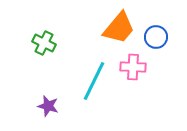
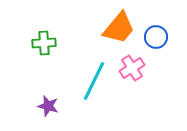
green cross: rotated 30 degrees counterclockwise
pink cross: moved 1 px left, 1 px down; rotated 35 degrees counterclockwise
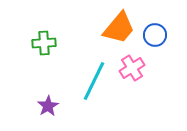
blue circle: moved 1 px left, 2 px up
purple star: rotated 25 degrees clockwise
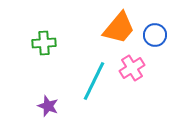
purple star: rotated 20 degrees counterclockwise
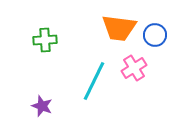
orange trapezoid: rotated 57 degrees clockwise
green cross: moved 1 px right, 3 px up
pink cross: moved 2 px right
purple star: moved 6 px left
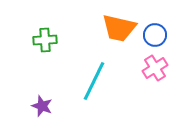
orange trapezoid: rotated 6 degrees clockwise
pink cross: moved 21 px right
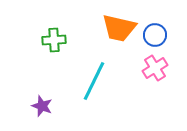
green cross: moved 9 px right
